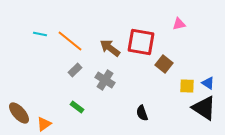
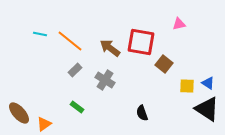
black triangle: moved 3 px right, 1 px down
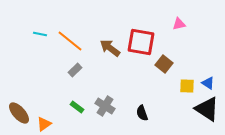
gray cross: moved 26 px down
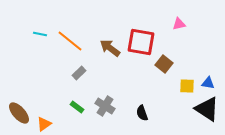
gray rectangle: moved 4 px right, 3 px down
blue triangle: rotated 24 degrees counterclockwise
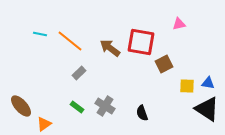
brown square: rotated 24 degrees clockwise
brown ellipse: moved 2 px right, 7 px up
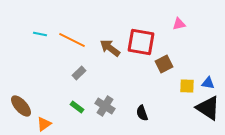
orange line: moved 2 px right, 1 px up; rotated 12 degrees counterclockwise
black triangle: moved 1 px right, 1 px up
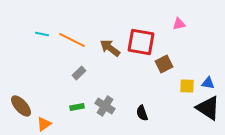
cyan line: moved 2 px right
green rectangle: rotated 48 degrees counterclockwise
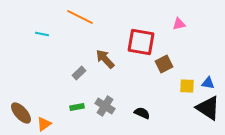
orange line: moved 8 px right, 23 px up
brown arrow: moved 5 px left, 11 px down; rotated 10 degrees clockwise
brown ellipse: moved 7 px down
black semicircle: rotated 133 degrees clockwise
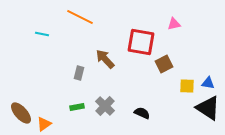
pink triangle: moved 5 px left
gray rectangle: rotated 32 degrees counterclockwise
gray cross: rotated 12 degrees clockwise
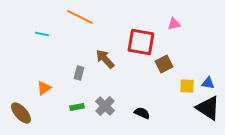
orange triangle: moved 36 px up
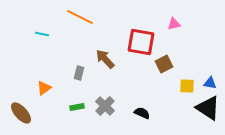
blue triangle: moved 2 px right
